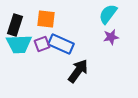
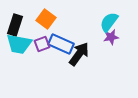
cyan semicircle: moved 1 px right, 8 px down
orange square: rotated 30 degrees clockwise
cyan trapezoid: rotated 12 degrees clockwise
black arrow: moved 1 px right, 17 px up
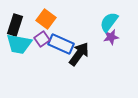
purple square: moved 5 px up; rotated 14 degrees counterclockwise
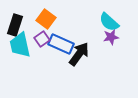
cyan semicircle: rotated 85 degrees counterclockwise
cyan trapezoid: moved 1 px right, 1 px down; rotated 68 degrees clockwise
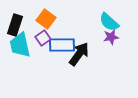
purple square: moved 1 px right, 1 px up
blue rectangle: moved 1 px right, 1 px down; rotated 25 degrees counterclockwise
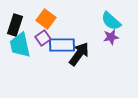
cyan semicircle: moved 2 px right, 1 px up
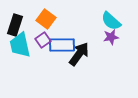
purple square: moved 2 px down
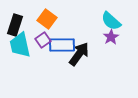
orange square: moved 1 px right
purple star: rotated 21 degrees counterclockwise
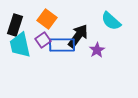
purple star: moved 14 px left, 13 px down
black arrow: moved 1 px left, 18 px up
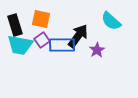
orange square: moved 6 px left; rotated 24 degrees counterclockwise
black rectangle: rotated 35 degrees counterclockwise
purple square: moved 1 px left
cyan trapezoid: rotated 68 degrees counterclockwise
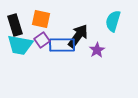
cyan semicircle: moved 2 px right; rotated 65 degrees clockwise
